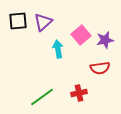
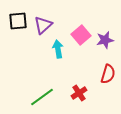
purple triangle: moved 3 px down
red semicircle: moved 8 px right, 6 px down; rotated 66 degrees counterclockwise
red cross: rotated 21 degrees counterclockwise
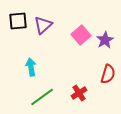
purple star: rotated 18 degrees counterclockwise
cyan arrow: moved 27 px left, 18 px down
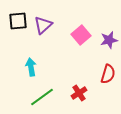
purple star: moved 4 px right; rotated 18 degrees clockwise
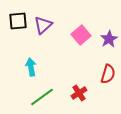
purple star: moved 1 px up; rotated 18 degrees counterclockwise
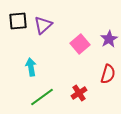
pink square: moved 1 px left, 9 px down
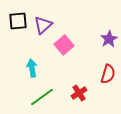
pink square: moved 16 px left, 1 px down
cyan arrow: moved 1 px right, 1 px down
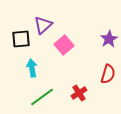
black square: moved 3 px right, 18 px down
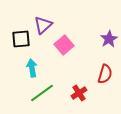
red semicircle: moved 3 px left
green line: moved 4 px up
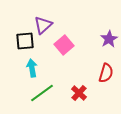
black square: moved 4 px right, 2 px down
red semicircle: moved 1 px right, 1 px up
red cross: rotated 14 degrees counterclockwise
